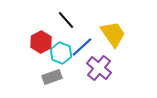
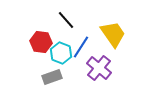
red hexagon: rotated 25 degrees counterclockwise
blue line: moved 1 px left; rotated 15 degrees counterclockwise
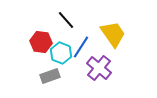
gray rectangle: moved 2 px left, 1 px up
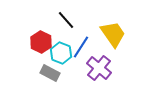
red hexagon: rotated 20 degrees clockwise
gray rectangle: moved 3 px up; rotated 48 degrees clockwise
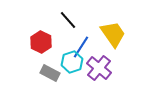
black line: moved 2 px right
cyan hexagon: moved 11 px right, 9 px down; rotated 20 degrees clockwise
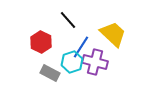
yellow trapezoid: rotated 12 degrees counterclockwise
purple cross: moved 4 px left, 6 px up; rotated 25 degrees counterclockwise
